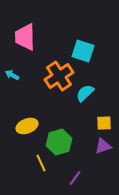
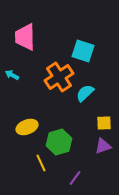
orange cross: moved 1 px down
yellow ellipse: moved 1 px down
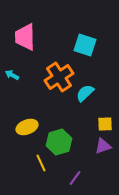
cyan square: moved 2 px right, 6 px up
yellow square: moved 1 px right, 1 px down
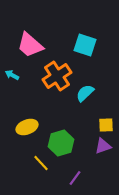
pink trapezoid: moved 5 px right, 8 px down; rotated 48 degrees counterclockwise
orange cross: moved 2 px left, 1 px up
yellow square: moved 1 px right, 1 px down
green hexagon: moved 2 px right, 1 px down
yellow line: rotated 18 degrees counterclockwise
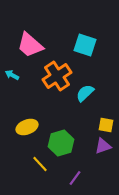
yellow square: rotated 14 degrees clockwise
yellow line: moved 1 px left, 1 px down
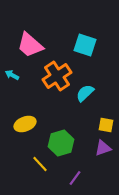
yellow ellipse: moved 2 px left, 3 px up
purple triangle: moved 2 px down
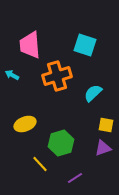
pink trapezoid: rotated 44 degrees clockwise
orange cross: rotated 16 degrees clockwise
cyan semicircle: moved 8 px right
purple line: rotated 21 degrees clockwise
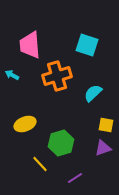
cyan square: moved 2 px right
